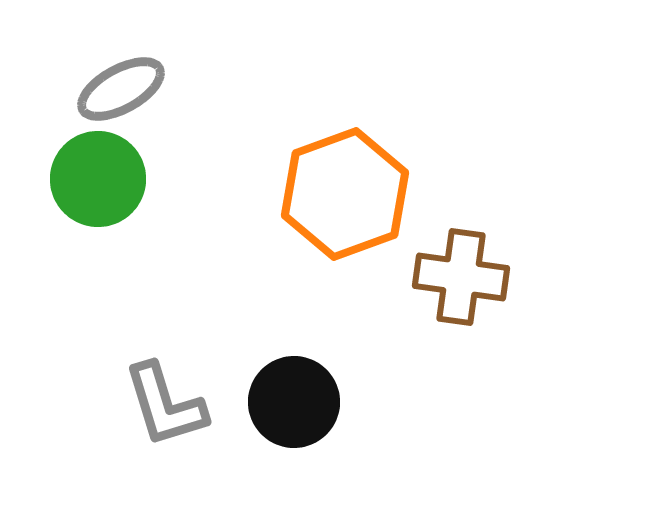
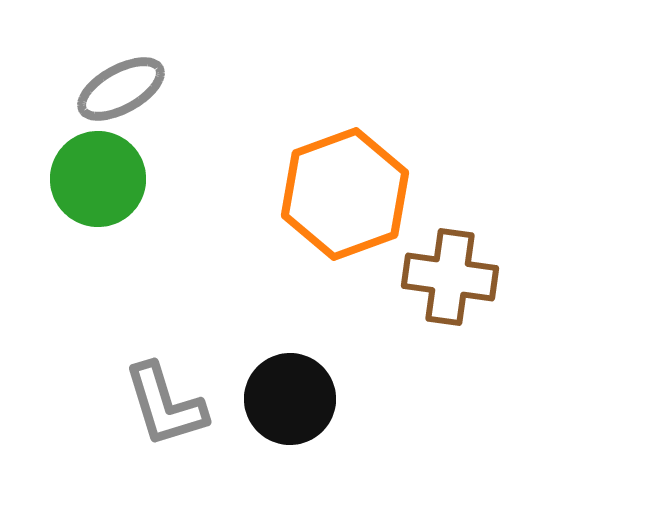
brown cross: moved 11 px left
black circle: moved 4 px left, 3 px up
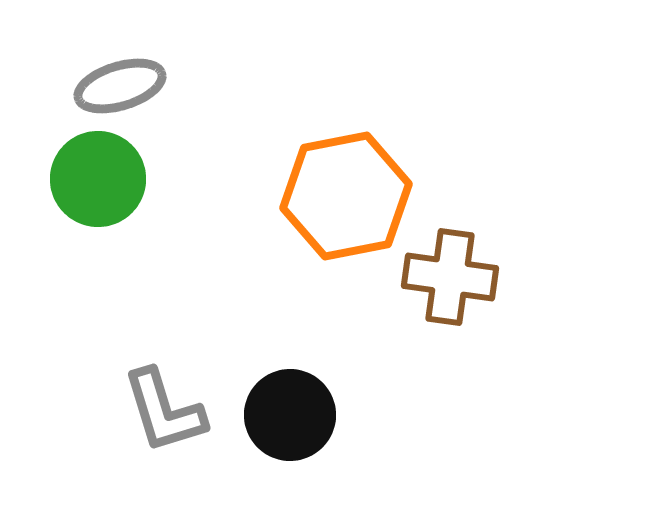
gray ellipse: moved 1 px left, 3 px up; rotated 12 degrees clockwise
orange hexagon: moved 1 px right, 2 px down; rotated 9 degrees clockwise
black circle: moved 16 px down
gray L-shape: moved 1 px left, 6 px down
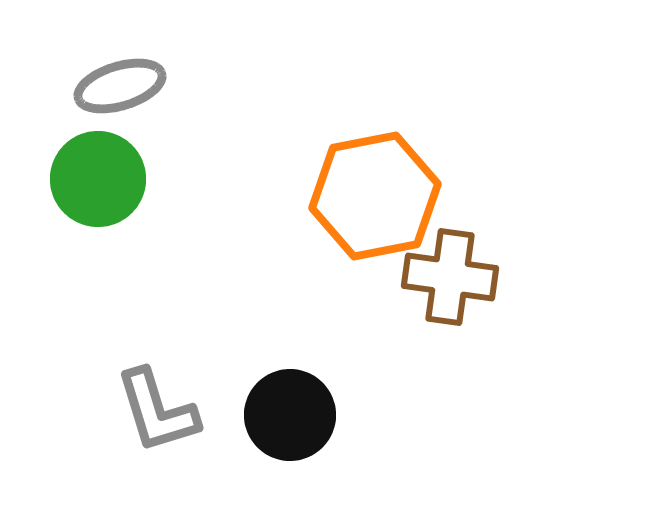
orange hexagon: moved 29 px right
gray L-shape: moved 7 px left
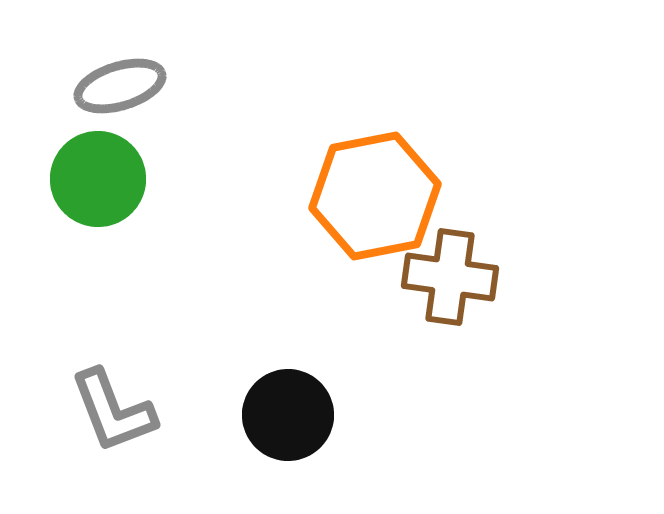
gray L-shape: moved 44 px left; rotated 4 degrees counterclockwise
black circle: moved 2 px left
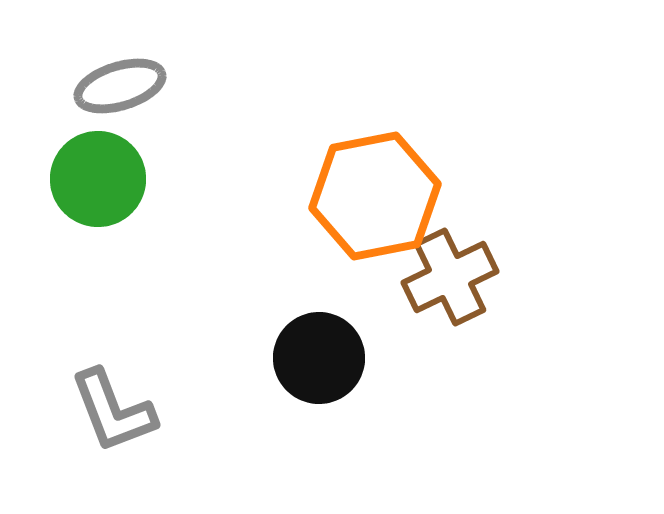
brown cross: rotated 34 degrees counterclockwise
black circle: moved 31 px right, 57 px up
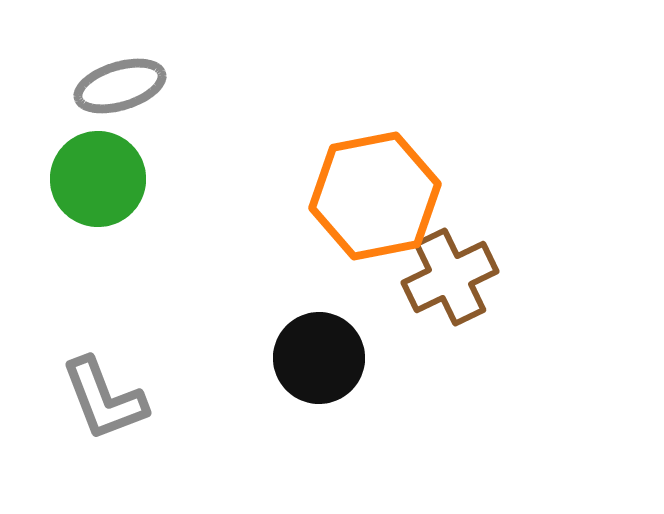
gray L-shape: moved 9 px left, 12 px up
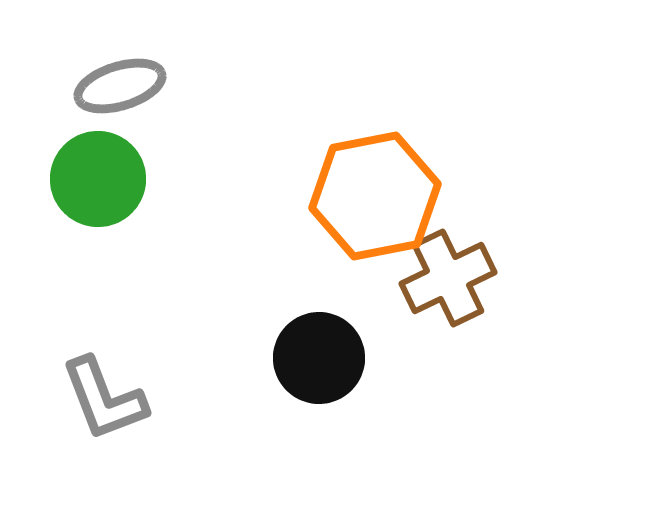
brown cross: moved 2 px left, 1 px down
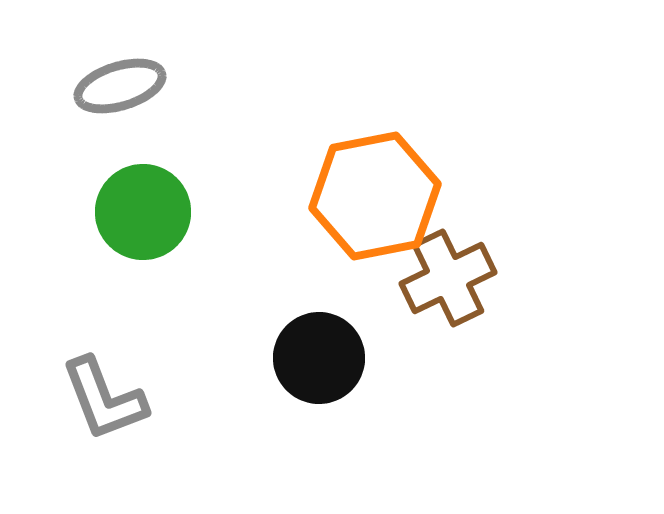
green circle: moved 45 px right, 33 px down
